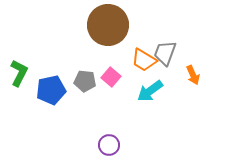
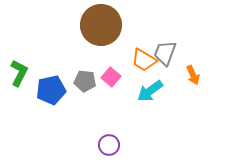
brown circle: moved 7 px left
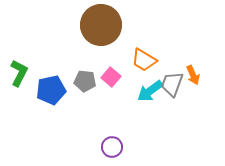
gray trapezoid: moved 7 px right, 31 px down
purple circle: moved 3 px right, 2 px down
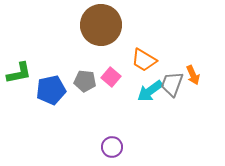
green L-shape: rotated 52 degrees clockwise
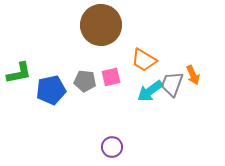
pink square: rotated 36 degrees clockwise
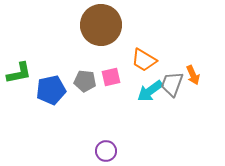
purple circle: moved 6 px left, 4 px down
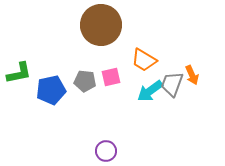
orange arrow: moved 1 px left
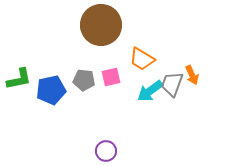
orange trapezoid: moved 2 px left, 1 px up
green L-shape: moved 6 px down
gray pentagon: moved 1 px left, 1 px up
